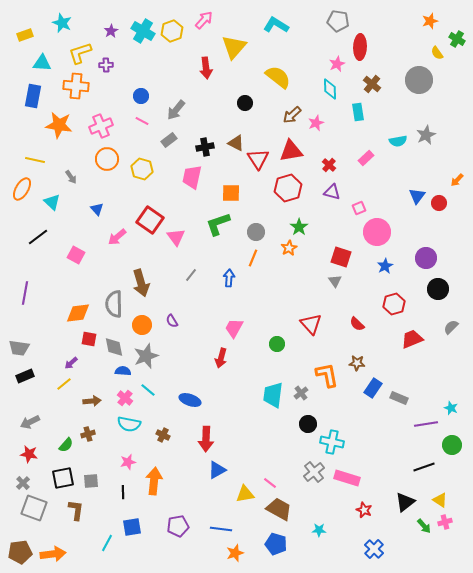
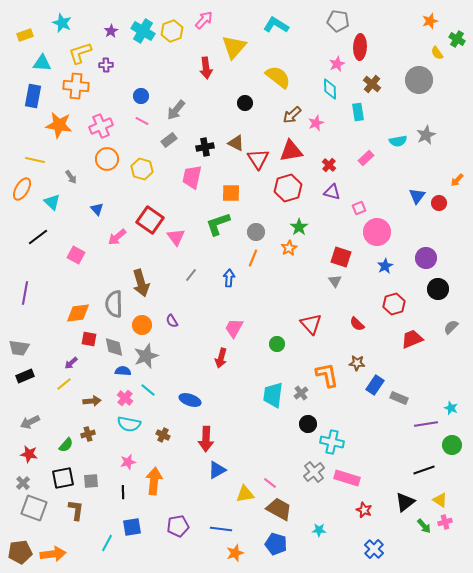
blue rectangle at (373, 388): moved 2 px right, 3 px up
black line at (424, 467): moved 3 px down
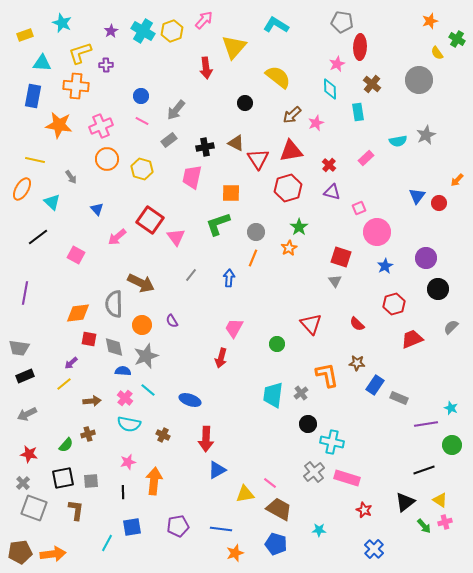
gray pentagon at (338, 21): moved 4 px right, 1 px down
brown arrow at (141, 283): rotated 48 degrees counterclockwise
gray arrow at (30, 422): moved 3 px left, 8 px up
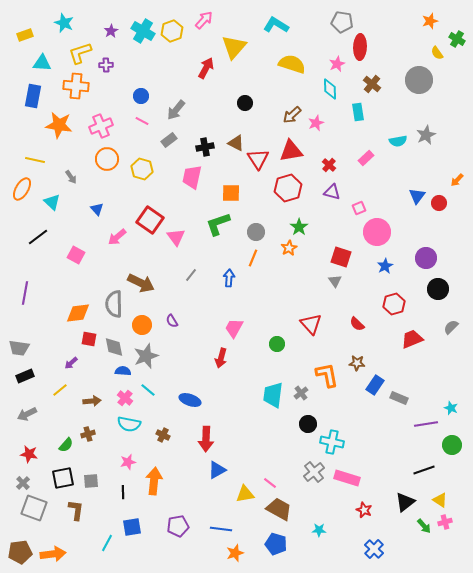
cyan star at (62, 23): moved 2 px right
red arrow at (206, 68): rotated 145 degrees counterclockwise
yellow semicircle at (278, 77): moved 14 px right, 13 px up; rotated 20 degrees counterclockwise
yellow line at (64, 384): moved 4 px left, 6 px down
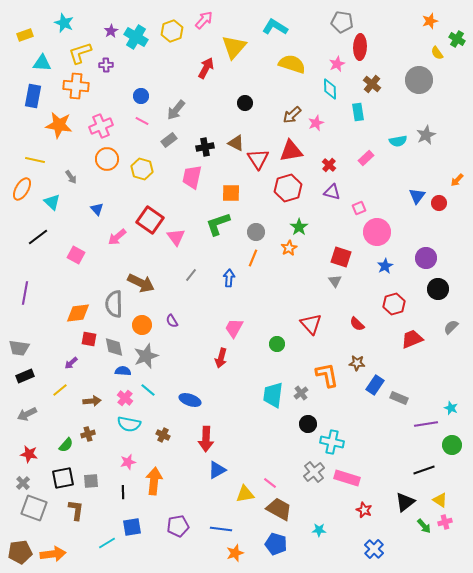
cyan L-shape at (276, 25): moved 1 px left, 2 px down
cyan cross at (143, 31): moved 7 px left, 6 px down
cyan line at (107, 543): rotated 30 degrees clockwise
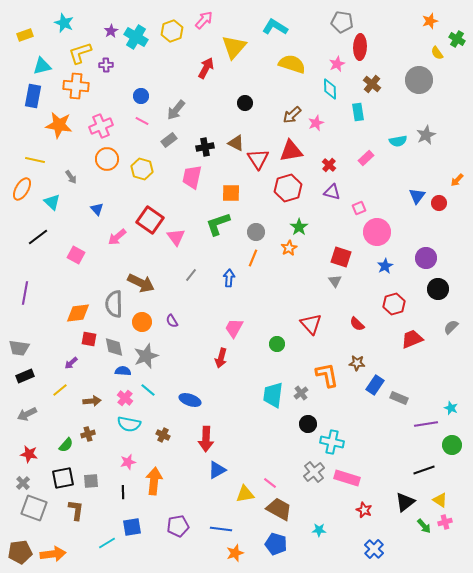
cyan triangle at (42, 63): moved 3 px down; rotated 18 degrees counterclockwise
orange circle at (142, 325): moved 3 px up
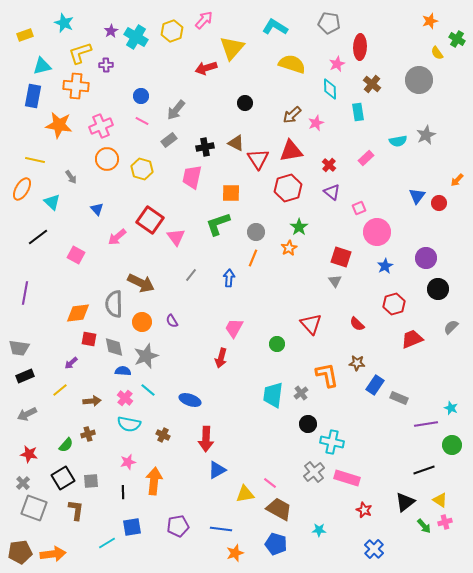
gray pentagon at (342, 22): moved 13 px left, 1 px down
yellow triangle at (234, 47): moved 2 px left, 1 px down
red arrow at (206, 68): rotated 135 degrees counterclockwise
purple triangle at (332, 192): rotated 24 degrees clockwise
black square at (63, 478): rotated 20 degrees counterclockwise
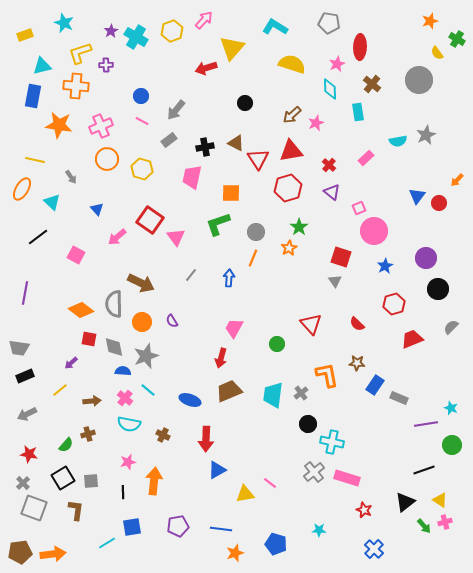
pink circle at (377, 232): moved 3 px left, 1 px up
orange diamond at (78, 313): moved 3 px right, 3 px up; rotated 45 degrees clockwise
brown trapezoid at (279, 509): moved 50 px left, 118 px up; rotated 52 degrees counterclockwise
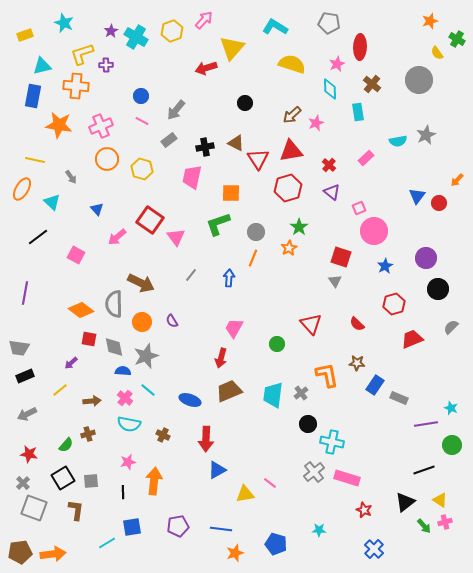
yellow L-shape at (80, 53): moved 2 px right, 1 px down
